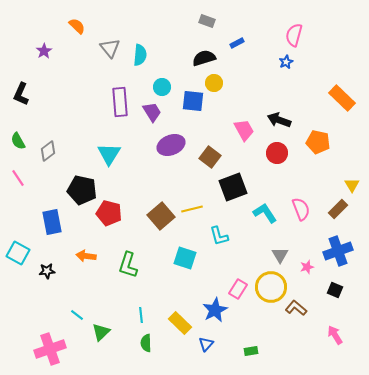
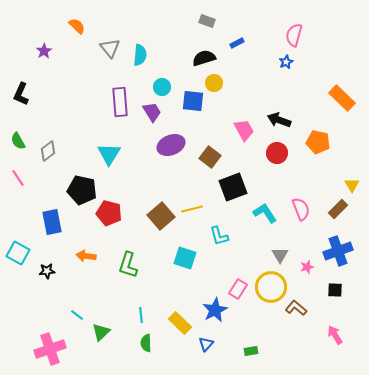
black square at (335, 290): rotated 21 degrees counterclockwise
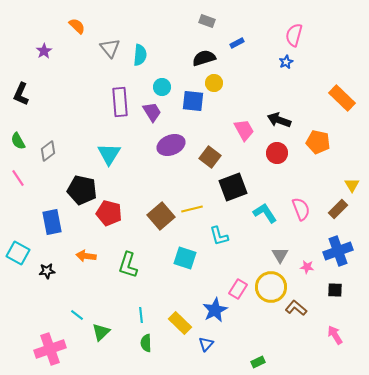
pink star at (307, 267): rotated 24 degrees clockwise
green rectangle at (251, 351): moved 7 px right, 11 px down; rotated 16 degrees counterclockwise
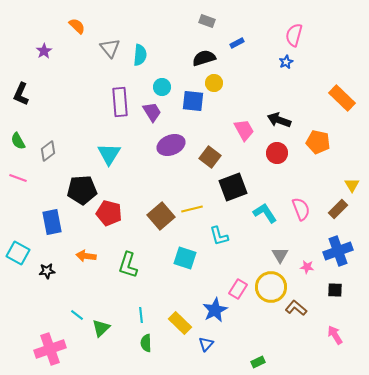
pink line at (18, 178): rotated 36 degrees counterclockwise
black pentagon at (82, 190): rotated 16 degrees counterclockwise
green triangle at (101, 332): moved 4 px up
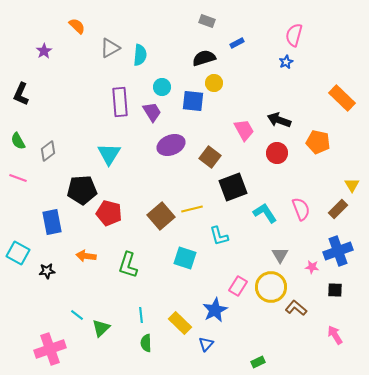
gray triangle at (110, 48): rotated 40 degrees clockwise
pink star at (307, 267): moved 5 px right
pink rectangle at (238, 289): moved 3 px up
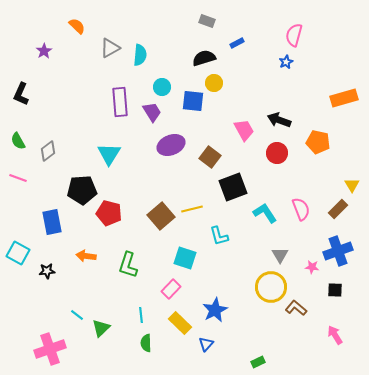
orange rectangle at (342, 98): moved 2 px right; rotated 60 degrees counterclockwise
pink rectangle at (238, 286): moved 67 px left, 3 px down; rotated 12 degrees clockwise
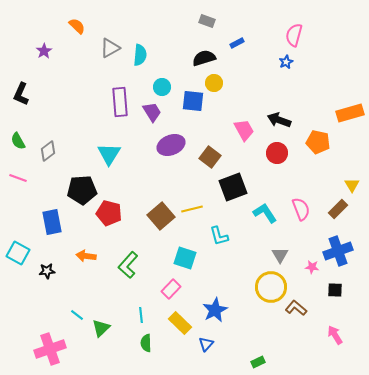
orange rectangle at (344, 98): moved 6 px right, 15 px down
green L-shape at (128, 265): rotated 24 degrees clockwise
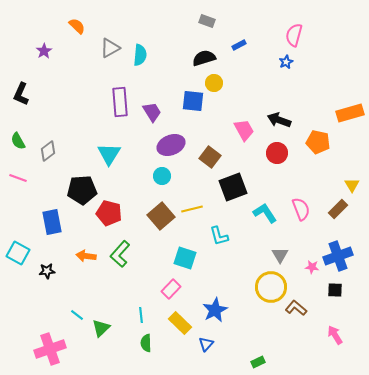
blue rectangle at (237, 43): moved 2 px right, 2 px down
cyan circle at (162, 87): moved 89 px down
blue cross at (338, 251): moved 5 px down
green L-shape at (128, 265): moved 8 px left, 11 px up
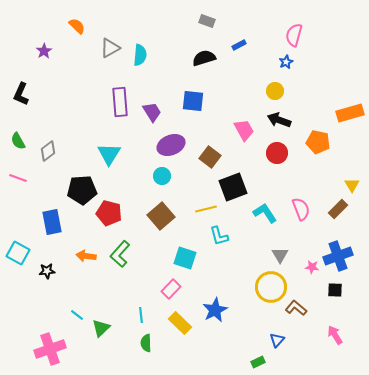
yellow circle at (214, 83): moved 61 px right, 8 px down
yellow line at (192, 209): moved 14 px right
blue triangle at (206, 344): moved 71 px right, 4 px up
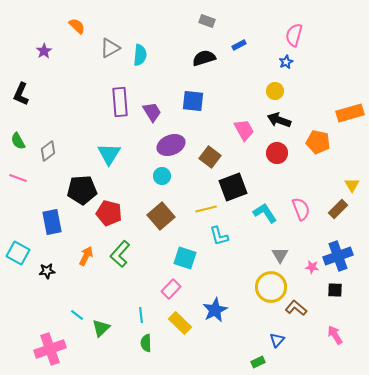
orange arrow at (86, 256): rotated 108 degrees clockwise
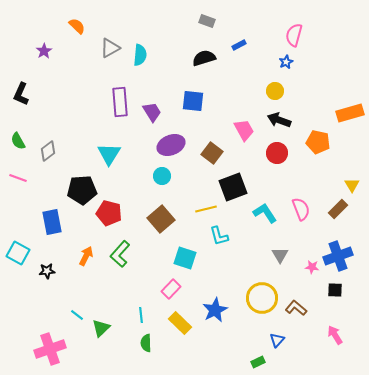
brown square at (210, 157): moved 2 px right, 4 px up
brown square at (161, 216): moved 3 px down
yellow circle at (271, 287): moved 9 px left, 11 px down
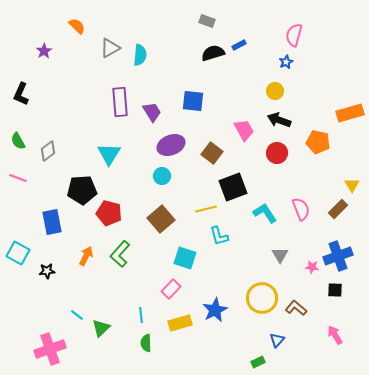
black semicircle at (204, 58): moved 9 px right, 5 px up
yellow rectangle at (180, 323): rotated 60 degrees counterclockwise
